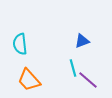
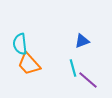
orange trapezoid: moved 16 px up
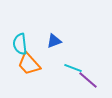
blue triangle: moved 28 px left
cyan line: rotated 54 degrees counterclockwise
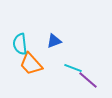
orange trapezoid: moved 2 px right
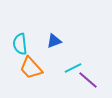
orange trapezoid: moved 4 px down
cyan line: rotated 48 degrees counterclockwise
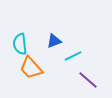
cyan line: moved 12 px up
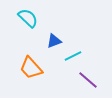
cyan semicircle: moved 8 px right, 26 px up; rotated 140 degrees clockwise
